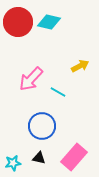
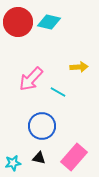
yellow arrow: moved 1 px left, 1 px down; rotated 24 degrees clockwise
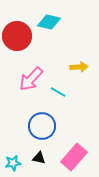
red circle: moved 1 px left, 14 px down
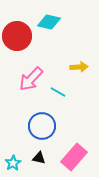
cyan star: rotated 21 degrees counterclockwise
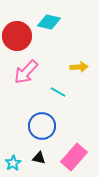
pink arrow: moved 5 px left, 7 px up
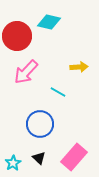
blue circle: moved 2 px left, 2 px up
black triangle: rotated 32 degrees clockwise
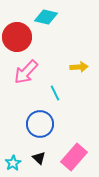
cyan diamond: moved 3 px left, 5 px up
red circle: moved 1 px down
cyan line: moved 3 px left, 1 px down; rotated 35 degrees clockwise
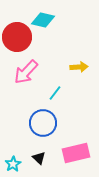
cyan diamond: moved 3 px left, 3 px down
cyan line: rotated 63 degrees clockwise
blue circle: moved 3 px right, 1 px up
pink rectangle: moved 2 px right, 4 px up; rotated 36 degrees clockwise
cyan star: moved 1 px down
